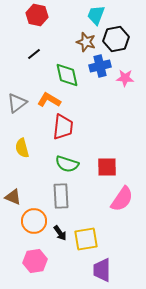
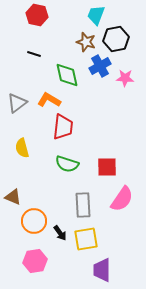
black line: rotated 56 degrees clockwise
blue cross: rotated 15 degrees counterclockwise
gray rectangle: moved 22 px right, 9 px down
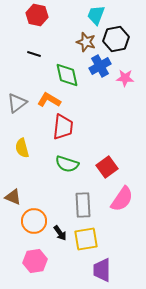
red square: rotated 35 degrees counterclockwise
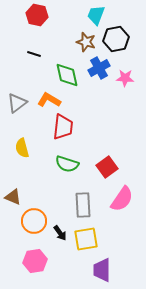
blue cross: moved 1 px left, 2 px down
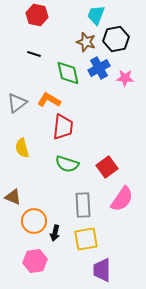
green diamond: moved 1 px right, 2 px up
black arrow: moved 5 px left; rotated 49 degrees clockwise
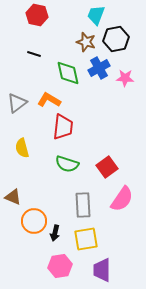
pink hexagon: moved 25 px right, 5 px down
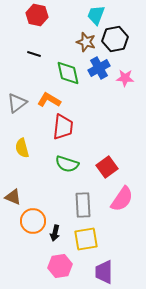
black hexagon: moved 1 px left
orange circle: moved 1 px left
purple trapezoid: moved 2 px right, 2 px down
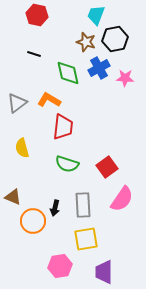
black arrow: moved 25 px up
